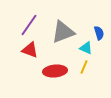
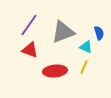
cyan triangle: moved 1 px up
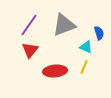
gray triangle: moved 1 px right, 7 px up
red triangle: rotated 48 degrees clockwise
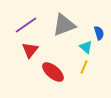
purple line: moved 3 px left; rotated 20 degrees clockwise
cyan triangle: rotated 16 degrees clockwise
red ellipse: moved 2 px left, 1 px down; rotated 45 degrees clockwise
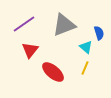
purple line: moved 2 px left, 1 px up
yellow line: moved 1 px right, 1 px down
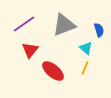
blue semicircle: moved 3 px up
cyan triangle: moved 1 px down
red ellipse: moved 1 px up
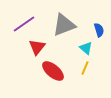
red triangle: moved 7 px right, 3 px up
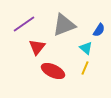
blue semicircle: rotated 48 degrees clockwise
red ellipse: rotated 15 degrees counterclockwise
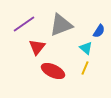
gray triangle: moved 3 px left
blue semicircle: moved 1 px down
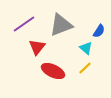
yellow line: rotated 24 degrees clockwise
